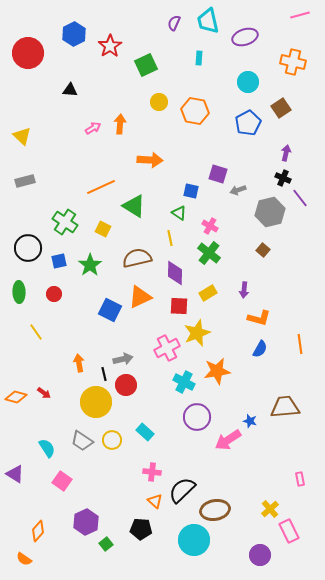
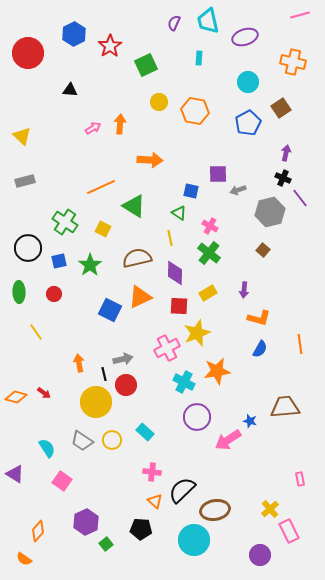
purple square at (218, 174): rotated 18 degrees counterclockwise
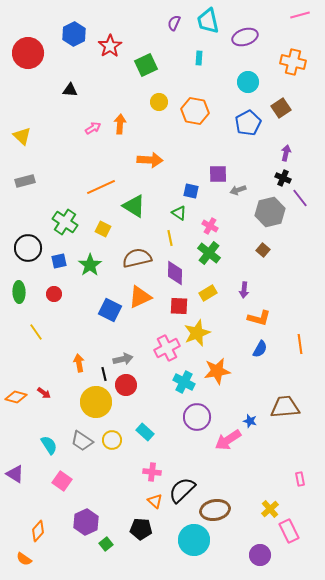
cyan semicircle at (47, 448): moved 2 px right, 3 px up
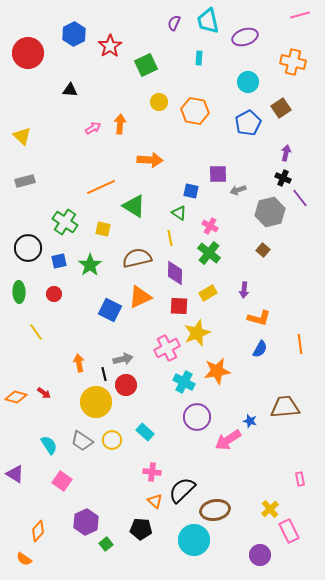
yellow square at (103, 229): rotated 14 degrees counterclockwise
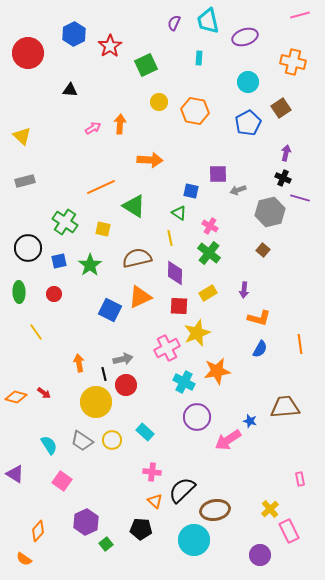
purple line at (300, 198): rotated 36 degrees counterclockwise
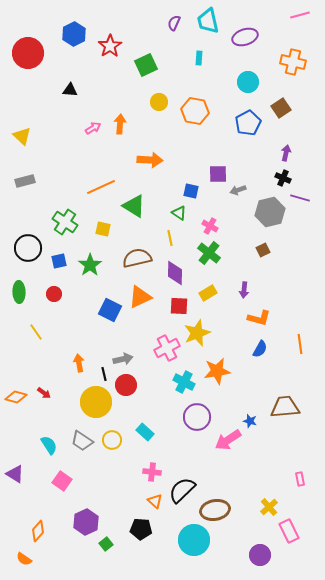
brown square at (263, 250): rotated 24 degrees clockwise
yellow cross at (270, 509): moved 1 px left, 2 px up
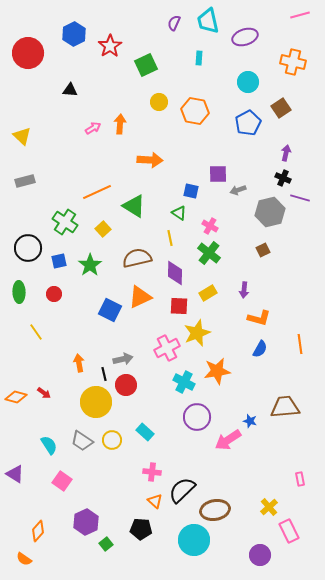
orange line at (101, 187): moved 4 px left, 5 px down
yellow square at (103, 229): rotated 35 degrees clockwise
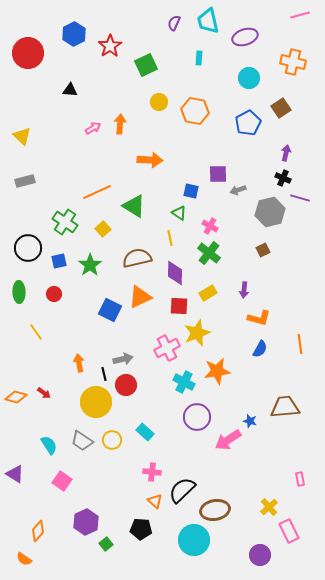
cyan circle at (248, 82): moved 1 px right, 4 px up
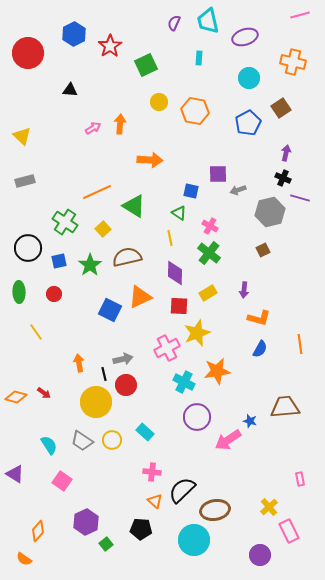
brown semicircle at (137, 258): moved 10 px left, 1 px up
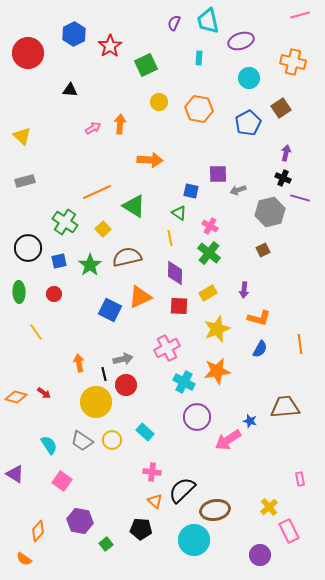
purple ellipse at (245, 37): moved 4 px left, 4 px down
orange hexagon at (195, 111): moved 4 px right, 2 px up
yellow star at (197, 333): moved 20 px right, 4 px up
purple hexagon at (86, 522): moved 6 px left, 1 px up; rotated 25 degrees counterclockwise
